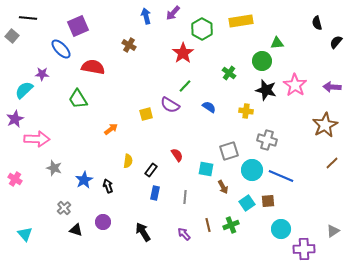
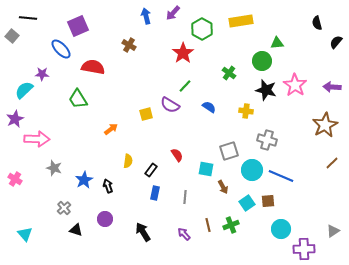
purple circle at (103, 222): moved 2 px right, 3 px up
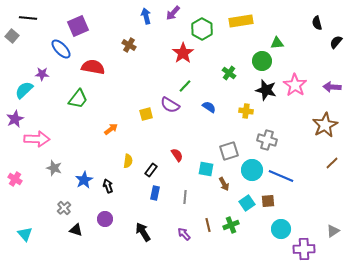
green trapezoid at (78, 99): rotated 110 degrees counterclockwise
brown arrow at (223, 187): moved 1 px right, 3 px up
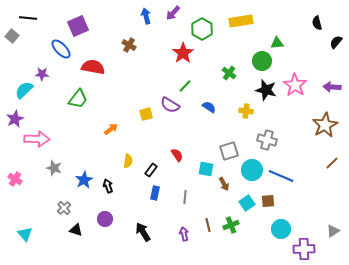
purple arrow at (184, 234): rotated 32 degrees clockwise
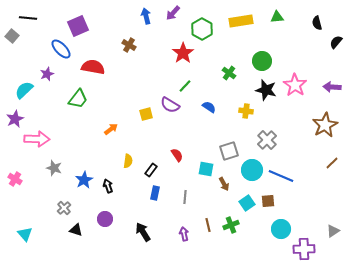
green triangle at (277, 43): moved 26 px up
purple star at (42, 74): moved 5 px right; rotated 24 degrees counterclockwise
gray cross at (267, 140): rotated 30 degrees clockwise
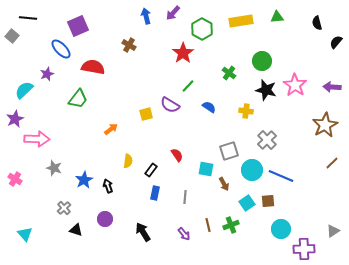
green line at (185, 86): moved 3 px right
purple arrow at (184, 234): rotated 152 degrees clockwise
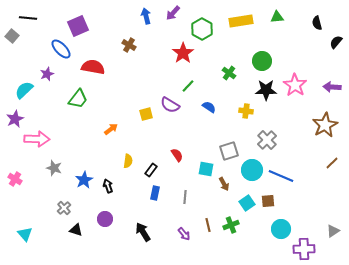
black star at (266, 90): rotated 15 degrees counterclockwise
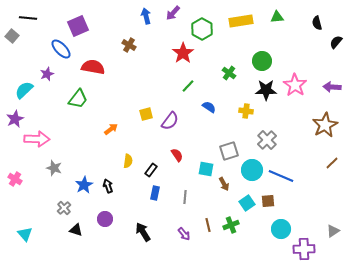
purple semicircle at (170, 105): moved 16 px down; rotated 84 degrees counterclockwise
blue star at (84, 180): moved 5 px down
